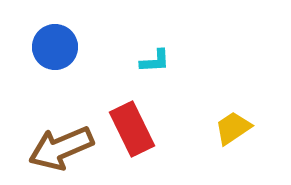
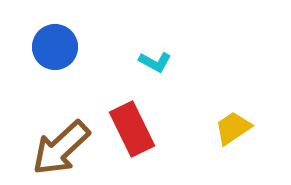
cyan L-shape: moved 1 px down; rotated 32 degrees clockwise
brown arrow: rotated 20 degrees counterclockwise
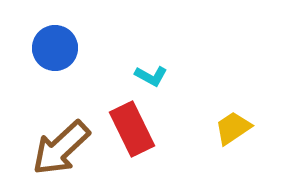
blue circle: moved 1 px down
cyan L-shape: moved 4 px left, 14 px down
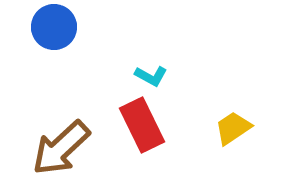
blue circle: moved 1 px left, 21 px up
red rectangle: moved 10 px right, 4 px up
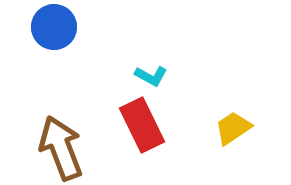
brown arrow: rotated 112 degrees clockwise
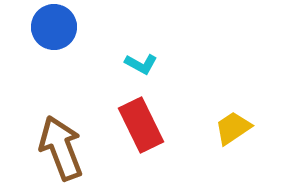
cyan L-shape: moved 10 px left, 12 px up
red rectangle: moved 1 px left
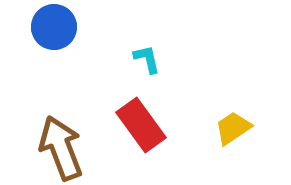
cyan L-shape: moved 6 px right, 5 px up; rotated 132 degrees counterclockwise
red rectangle: rotated 10 degrees counterclockwise
